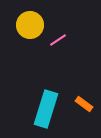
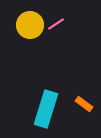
pink line: moved 2 px left, 16 px up
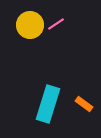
cyan rectangle: moved 2 px right, 5 px up
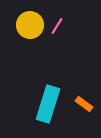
pink line: moved 1 px right, 2 px down; rotated 24 degrees counterclockwise
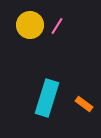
cyan rectangle: moved 1 px left, 6 px up
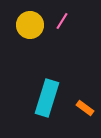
pink line: moved 5 px right, 5 px up
orange rectangle: moved 1 px right, 4 px down
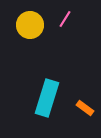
pink line: moved 3 px right, 2 px up
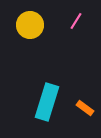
pink line: moved 11 px right, 2 px down
cyan rectangle: moved 4 px down
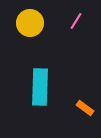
yellow circle: moved 2 px up
cyan rectangle: moved 7 px left, 15 px up; rotated 15 degrees counterclockwise
